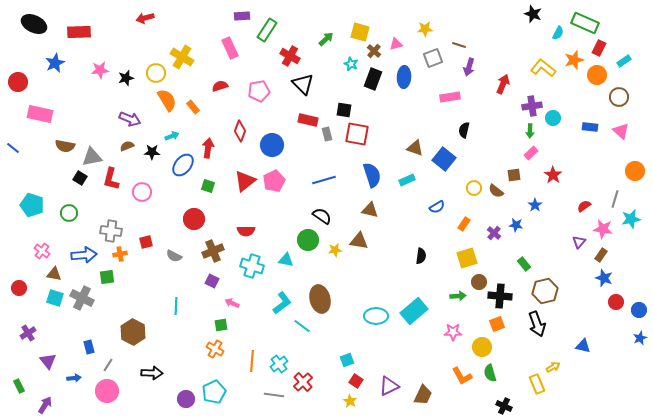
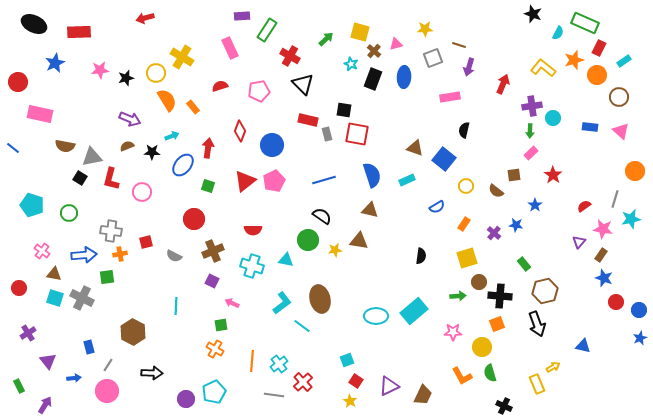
yellow circle at (474, 188): moved 8 px left, 2 px up
red semicircle at (246, 231): moved 7 px right, 1 px up
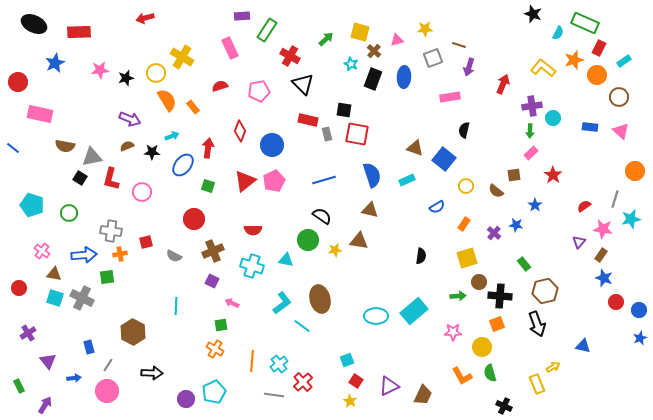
pink triangle at (396, 44): moved 1 px right, 4 px up
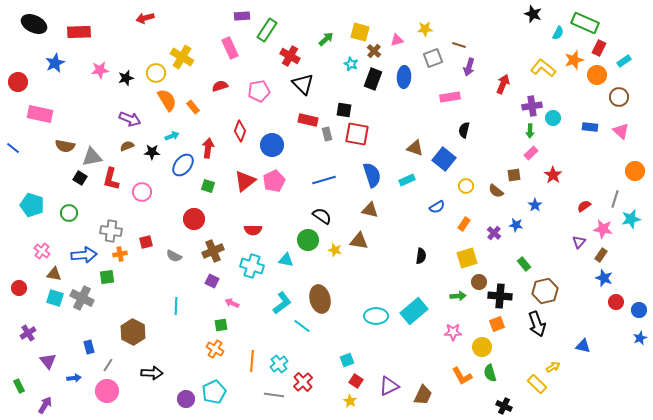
yellow star at (335, 250): rotated 24 degrees clockwise
yellow rectangle at (537, 384): rotated 24 degrees counterclockwise
